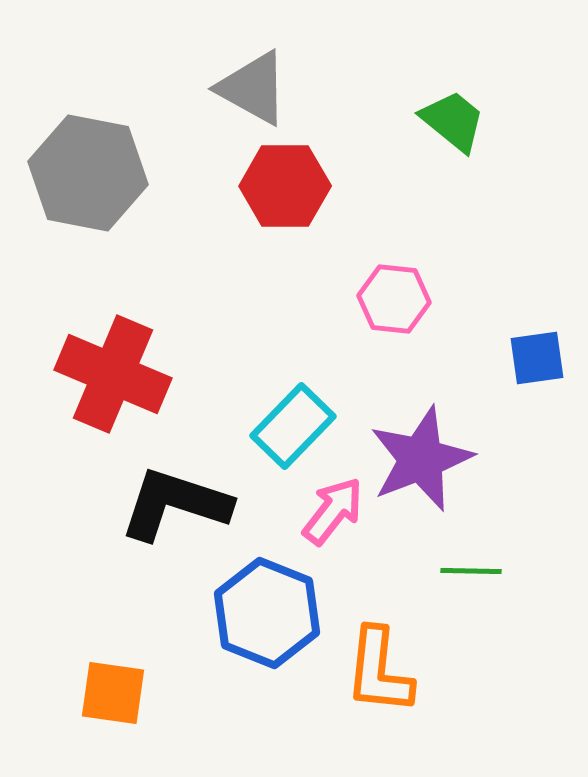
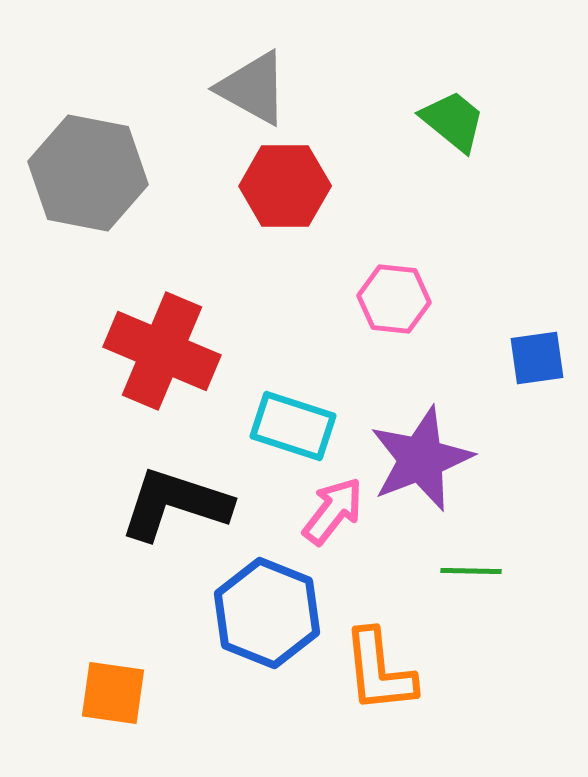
red cross: moved 49 px right, 23 px up
cyan rectangle: rotated 64 degrees clockwise
orange L-shape: rotated 12 degrees counterclockwise
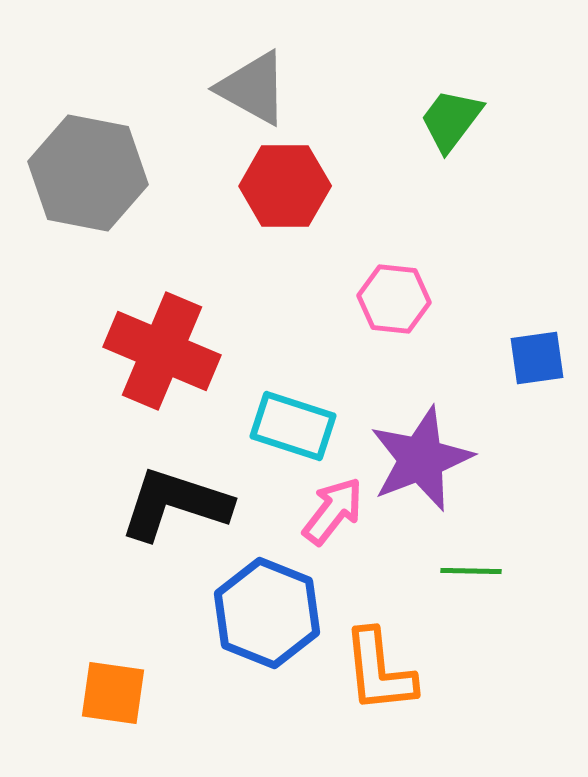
green trapezoid: moved 2 px left, 1 px up; rotated 92 degrees counterclockwise
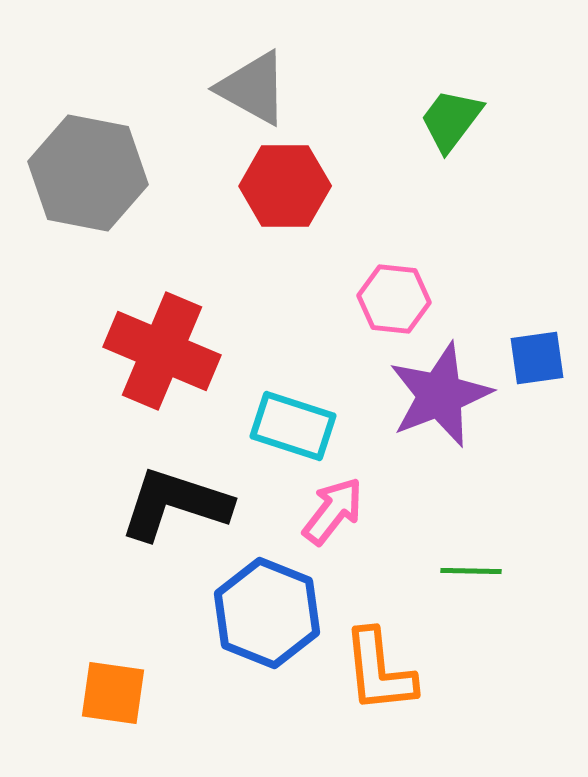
purple star: moved 19 px right, 64 px up
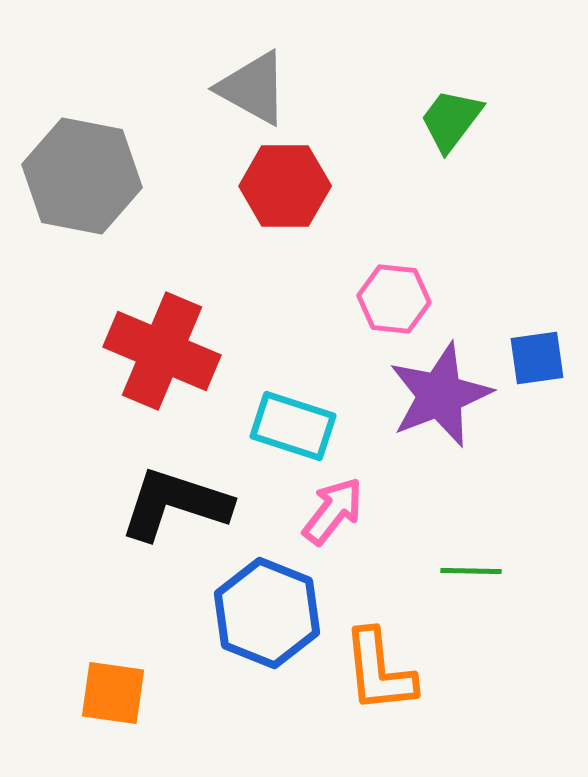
gray hexagon: moved 6 px left, 3 px down
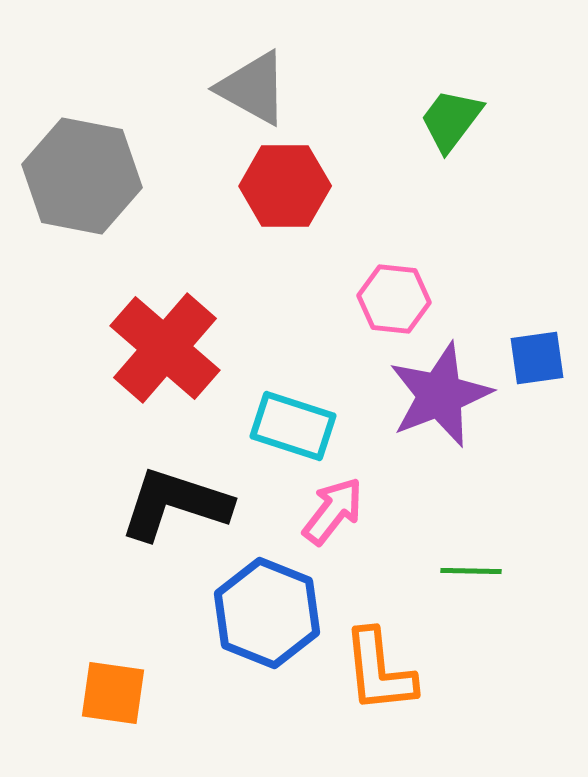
red cross: moved 3 px right, 3 px up; rotated 18 degrees clockwise
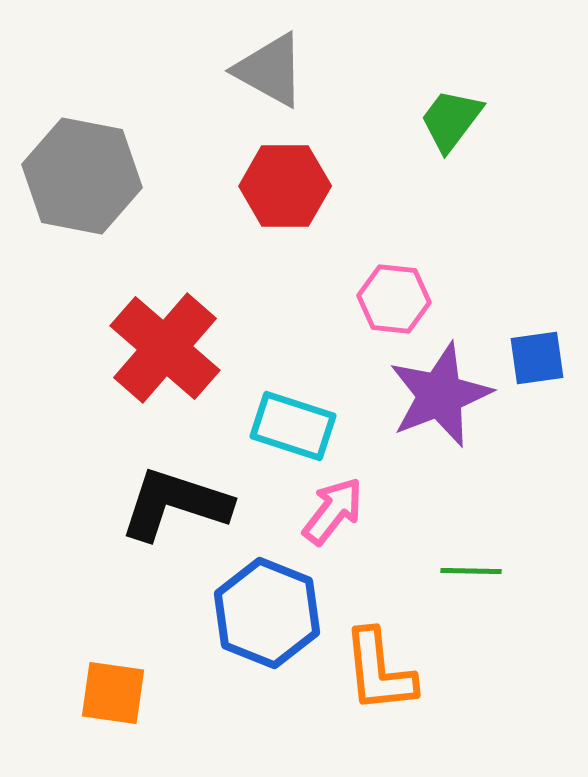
gray triangle: moved 17 px right, 18 px up
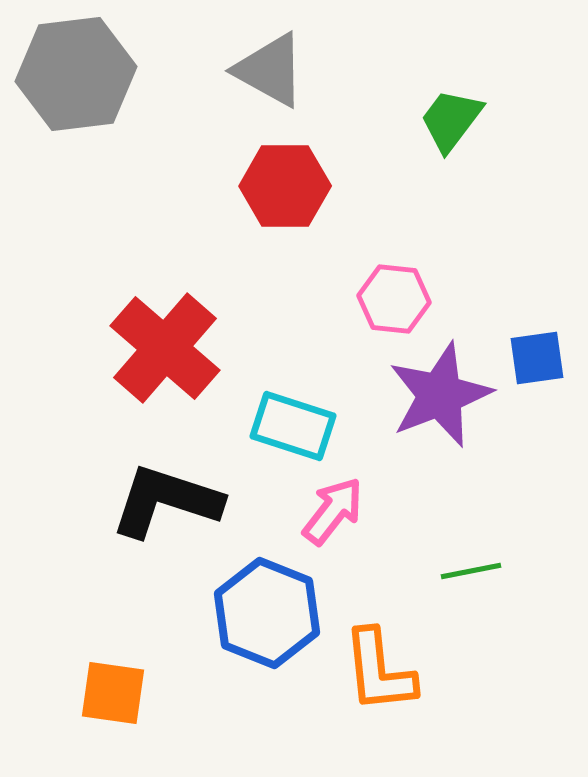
gray hexagon: moved 6 px left, 102 px up; rotated 18 degrees counterclockwise
black L-shape: moved 9 px left, 3 px up
green line: rotated 12 degrees counterclockwise
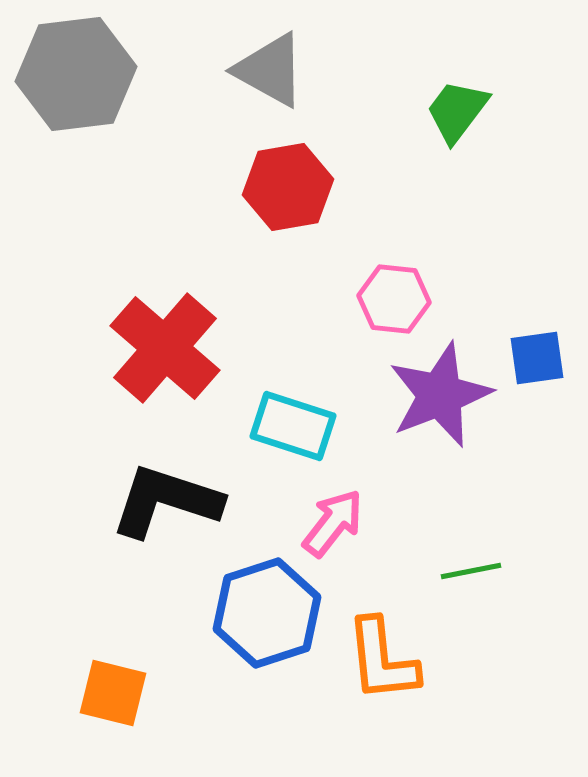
green trapezoid: moved 6 px right, 9 px up
red hexagon: moved 3 px right, 1 px down; rotated 10 degrees counterclockwise
pink arrow: moved 12 px down
blue hexagon: rotated 20 degrees clockwise
orange L-shape: moved 3 px right, 11 px up
orange square: rotated 6 degrees clockwise
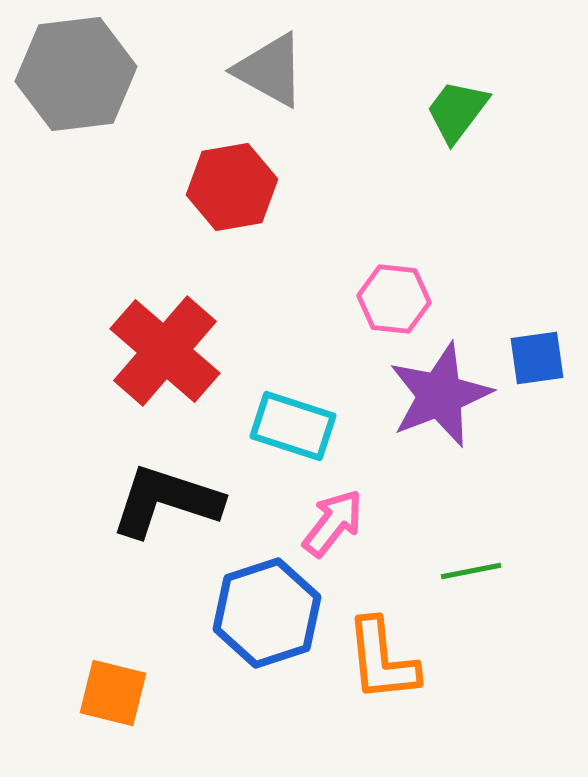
red hexagon: moved 56 px left
red cross: moved 3 px down
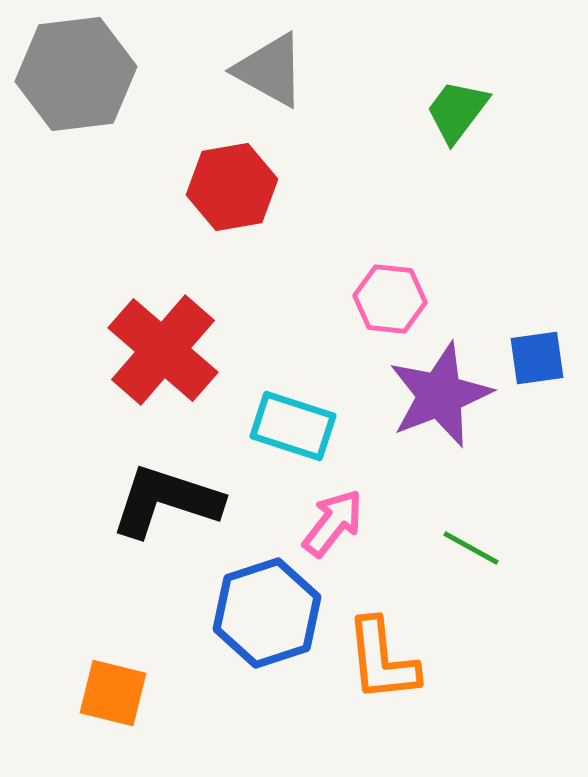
pink hexagon: moved 4 px left
red cross: moved 2 px left, 1 px up
green line: moved 23 px up; rotated 40 degrees clockwise
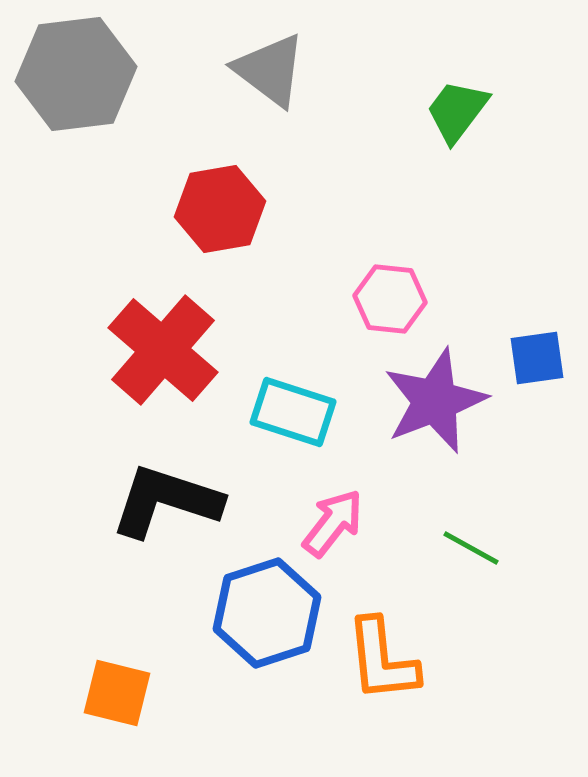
gray triangle: rotated 8 degrees clockwise
red hexagon: moved 12 px left, 22 px down
purple star: moved 5 px left, 6 px down
cyan rectangle: moved 14 px up
orange square: moved 4 px right
